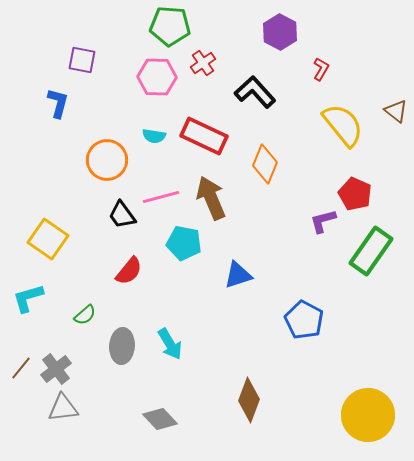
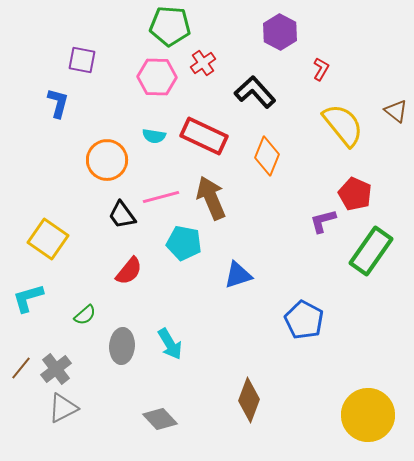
orange diamond: moved 2 px right, 8 px up
gray triangle: rotated 20 degrees counterclockwise
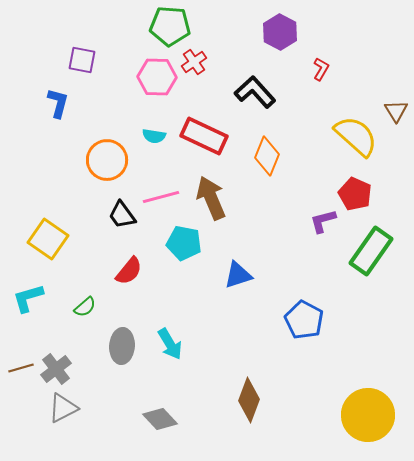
red cross: moved 9 px left, 1 px up
brown triangle: rotated 20 degrees clockwise
yellow semicircle: moved 13 px right, 11 px down; rotated 9 degrees counterclockwise
green semicircle: moved 8 px up
brown line: rotated 35 degrees clockwise
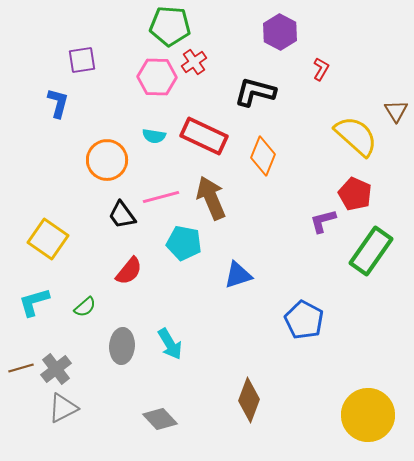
purple square: rotated 20 degrees counterclockwise
black L-shape: rotated 33 degrees counterclockwise
orange diamond: moved 4 px left
cyan L-shape: moved 6 px right, 4 px down
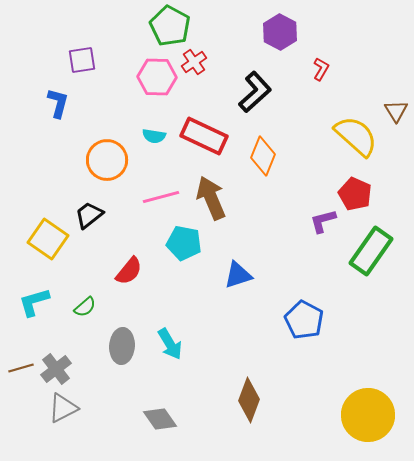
green pentagon: rotated 24 degrees clockwise
black L-shape: rotated 123 degrees clockwise
black trapezoid: moved 33 px left; rotated 88 degrees clockwise
gray diamond: rotated 8 degrees clockwise
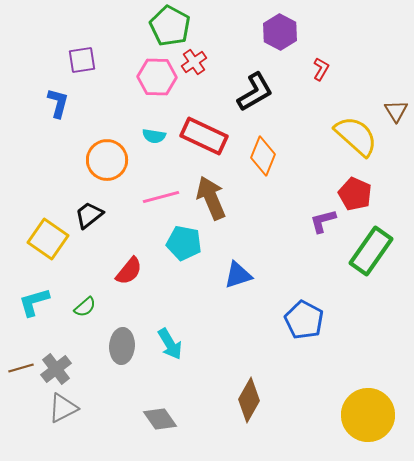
black L-shape: rotated 12 degrees clockwise
brown diamond: rotated 9 degrees clockwise
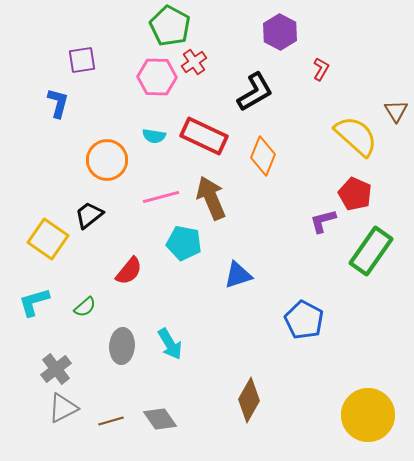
brown line: moved 90 px right, 53 px down
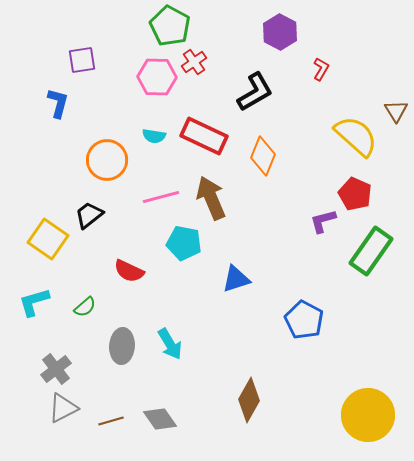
red semicircle: rotated 76 degrees clockwise
blue triangle: moved 2 px left, 4 px down
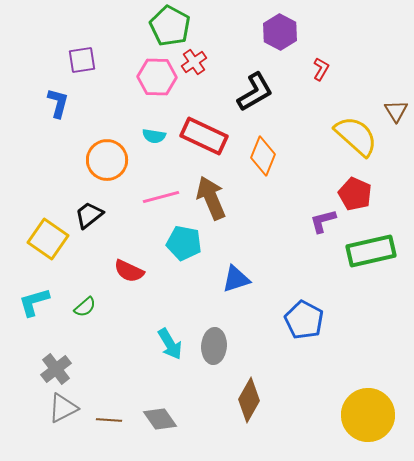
green rectangle: rotated 42 degrees clockwise
gray ellipse: moved 92 px right
brown line: moved 2 px left, 1 px up; rotated 20 degrees clockwise
